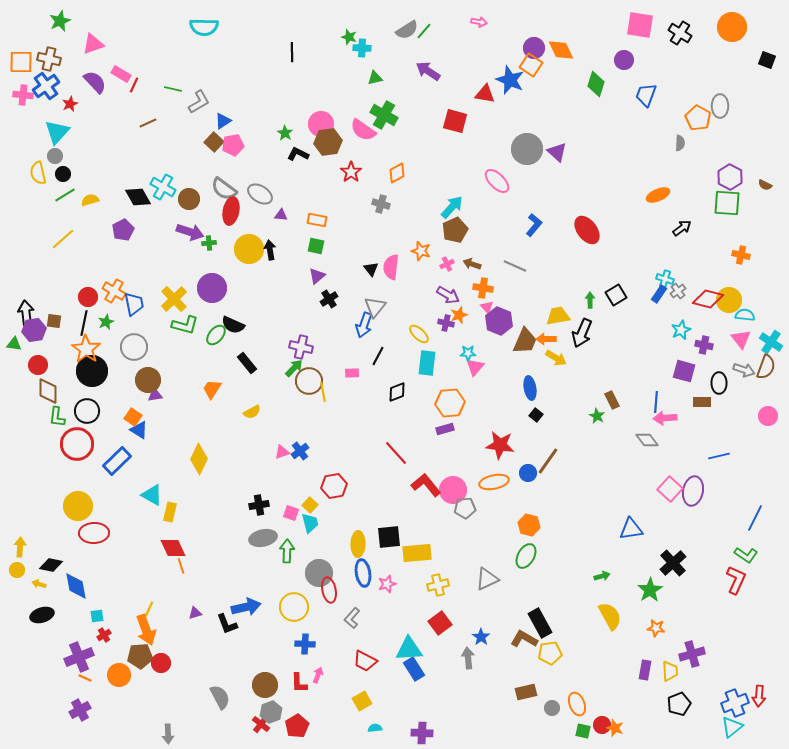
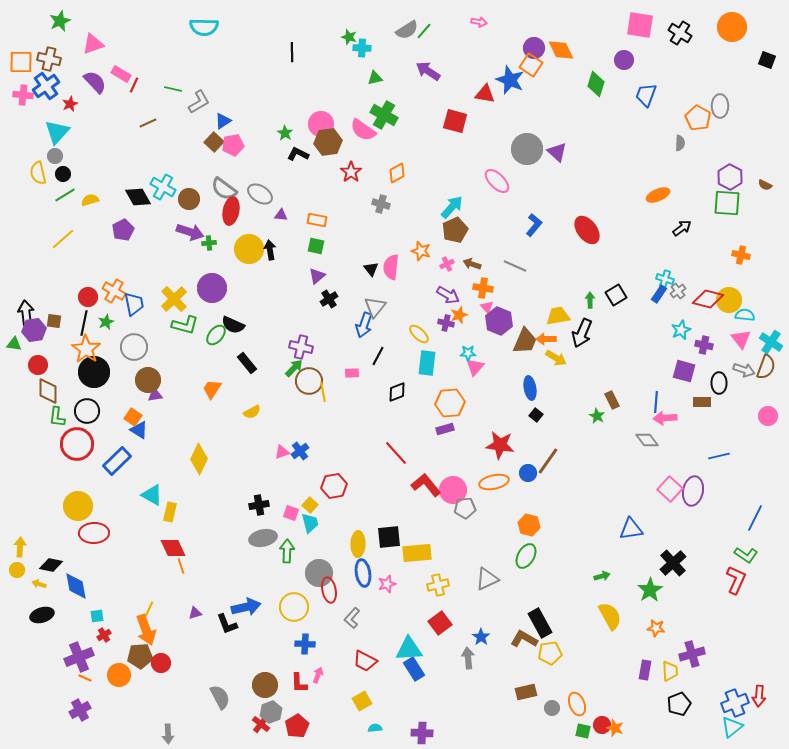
black circle at (92, 371): moved 2 px right, 1 px down
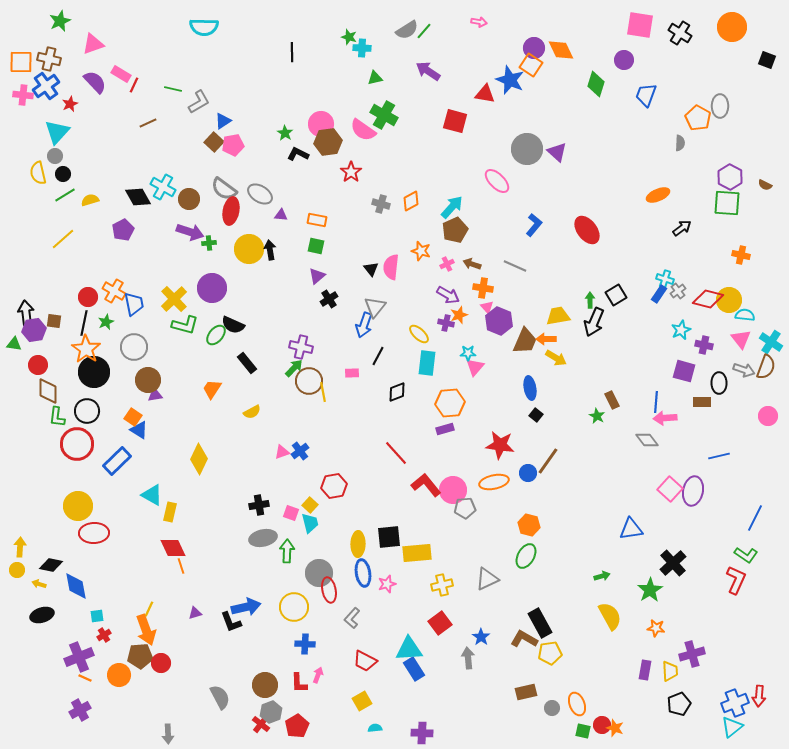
orange diamond at (397, 173): moved 14 px right, 28 px down
black arrow at (582, 333): moved 12 px right, 11 px up
yellow cross at (438, 585): moved 4 px right
black L-shape at (227, 624): moved 4 px right, 2 px up
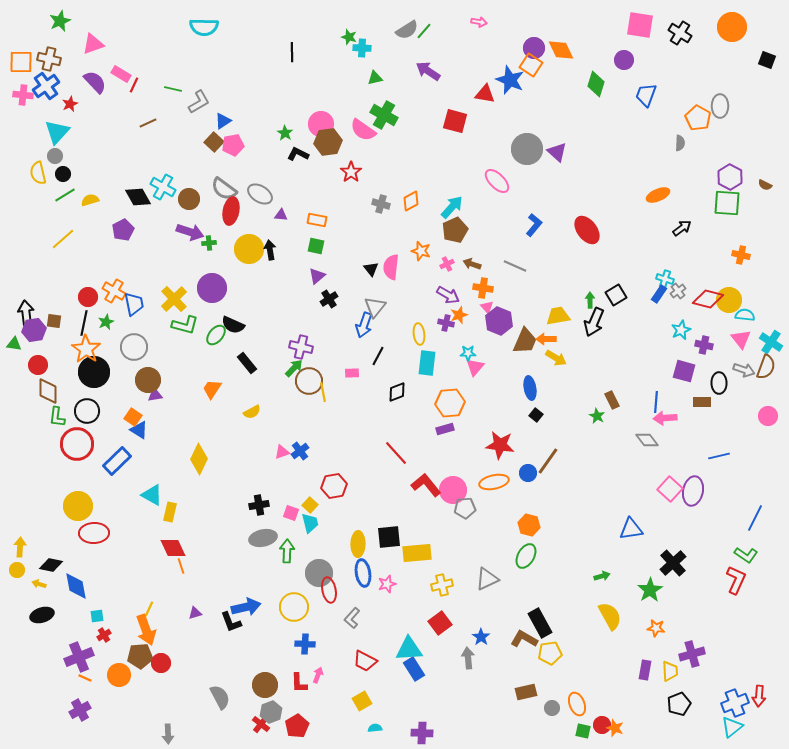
yellow ellipse at (419, 334): rotated 40 degrees clockwise
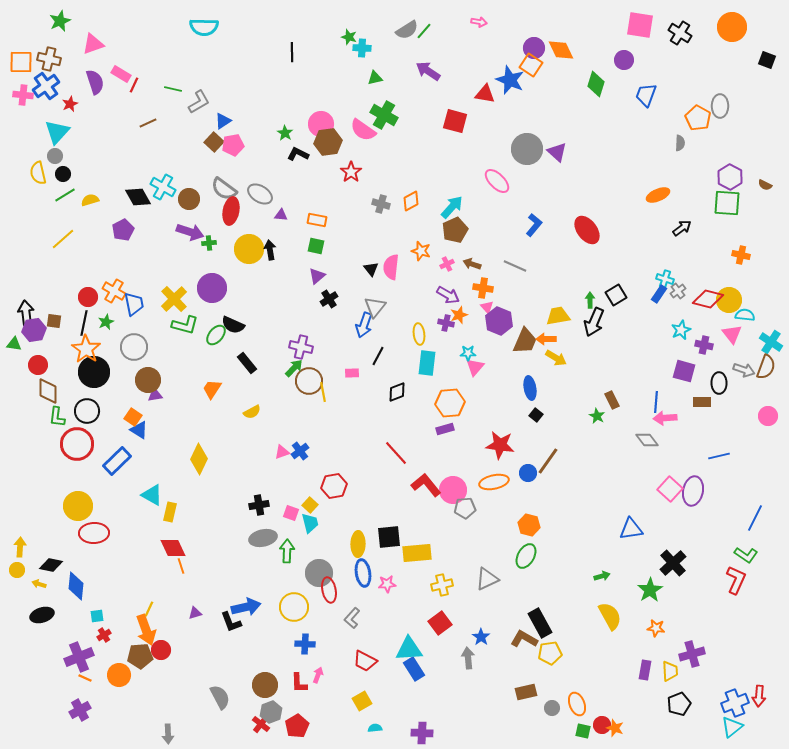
purple semicircle at (95, 82): rotated 25 degrees clockwise
pink triangle at (741, 339): moved 9 px left, 5 px up
pink star at (387, 584): rotated 12 degrees clockwise
blue diamond at (76, 586): rotated 16 degrees clockwise
red circle at (161, 663): moved 13 px up
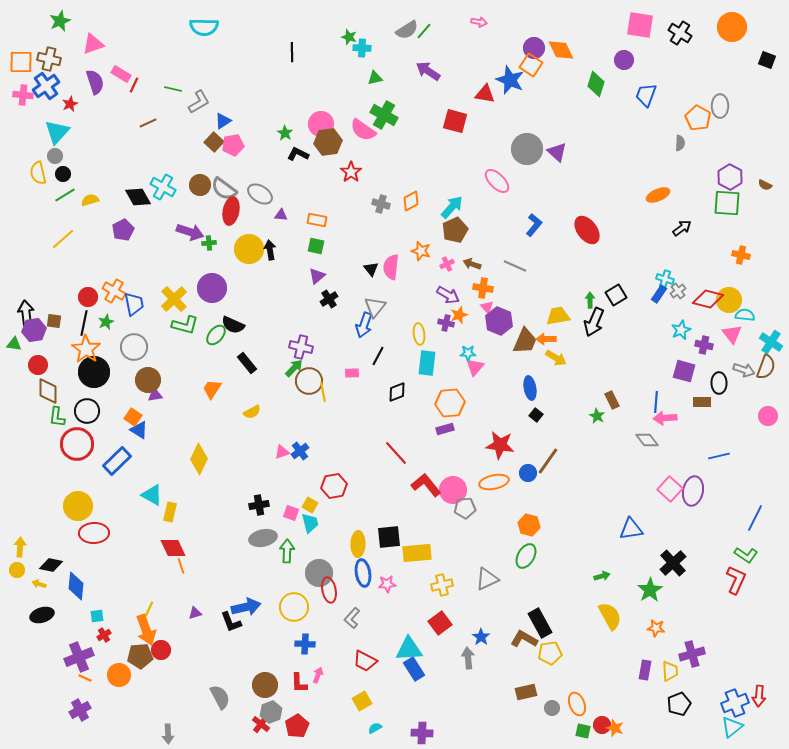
brown circle at (189, 199): moved 11 px right, 14 px up
yellow square at (310, 505): rotated 14 degrees counterclockwise
cyan semicircle at (375, 728): rotated 24 degrees counterclockwise
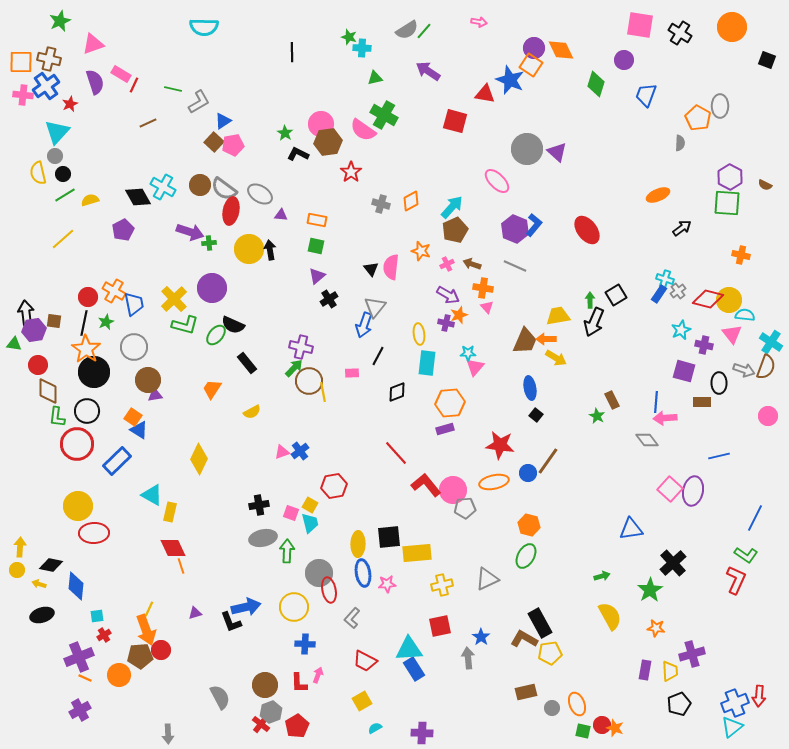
purple hexagon at (499, 321): moved 16 px right, 92 px up
red square at (440, 623): moved 3 px down; rotated 25 degrees clockwise
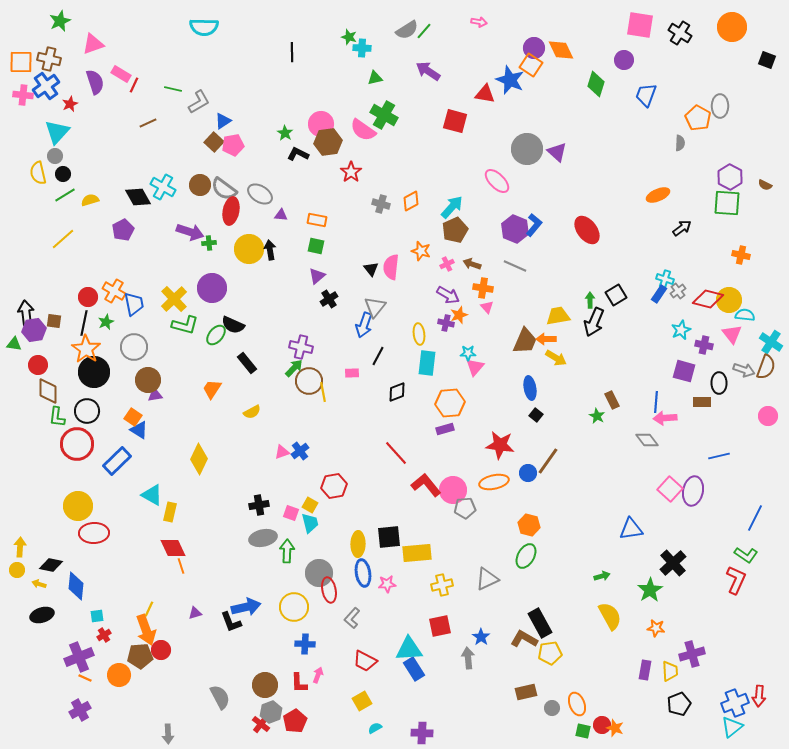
red pentagon at (297, 726): moved 2 px left, 5 px up
